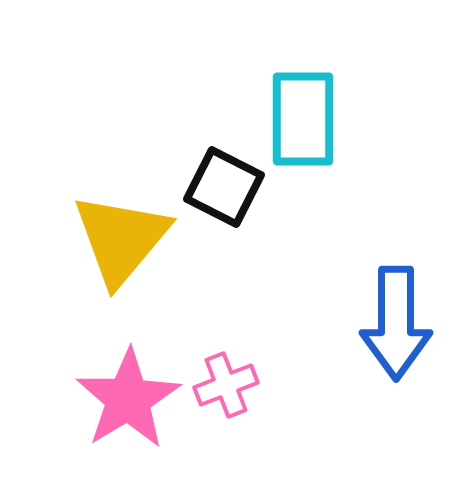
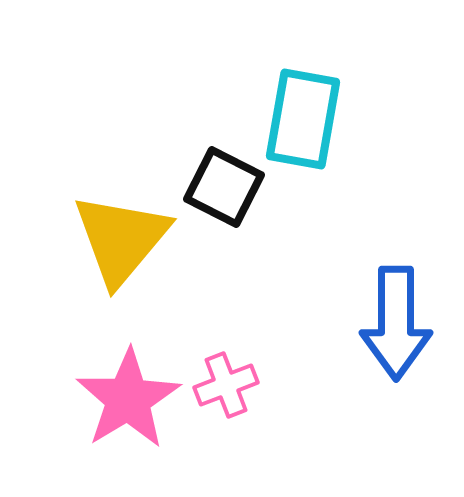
cyan rectangle: rotated 10 degrees clockwise
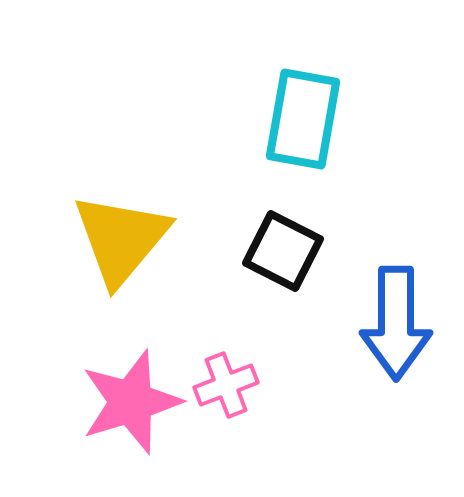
black square: moved 59 px right, 64 px down
pink star: moved 3 px right, 3 px down; rotated 14 degrees clockwise
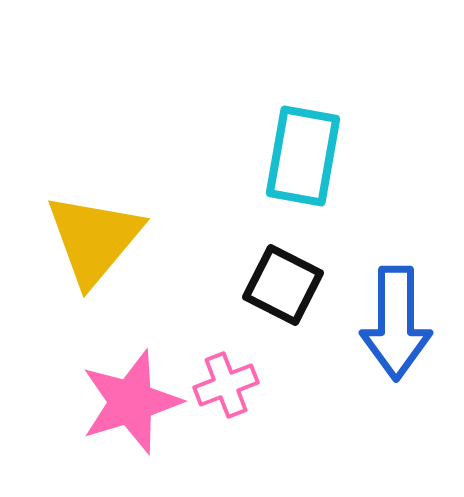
cyan rectangle: moved 37 px down
yellow triangle: moved 27 px left
black square: moved 34 px down
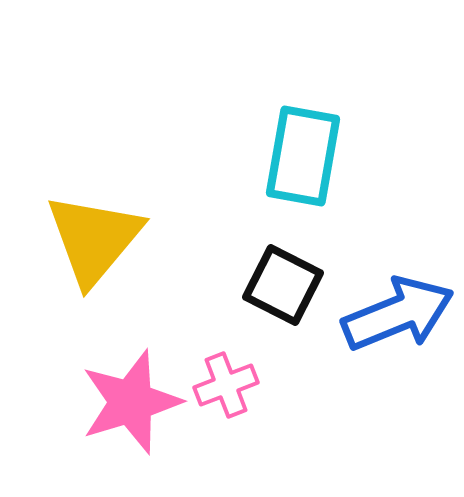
blue arrow: moved 2 px right, 9 px up; rotated 112 degrees counterclockwise
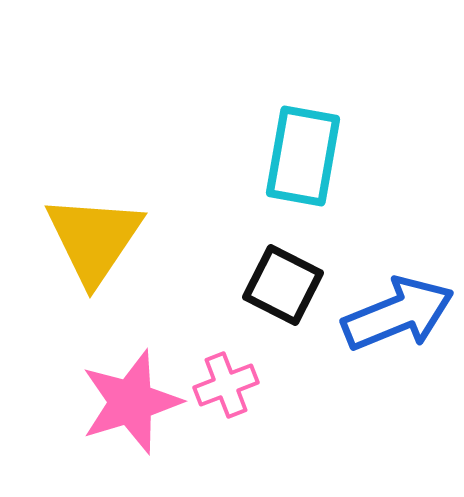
yellow triangle: rotated 6 degrees counterclockwise
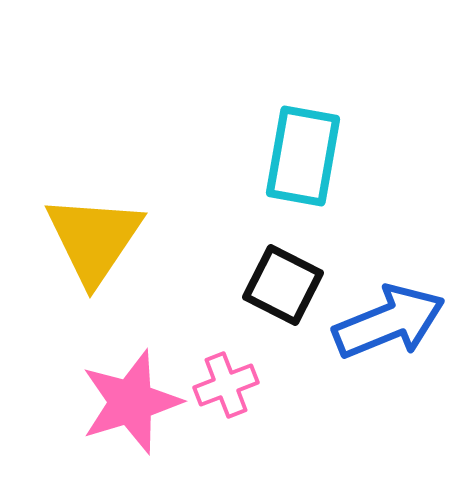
blue arrow: moved 9 px left, 8 px down
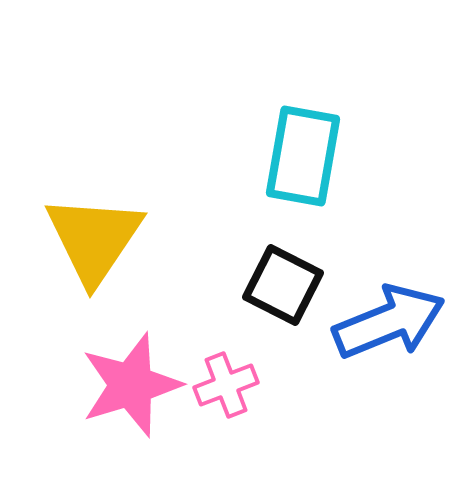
pink star: moved 17 px up
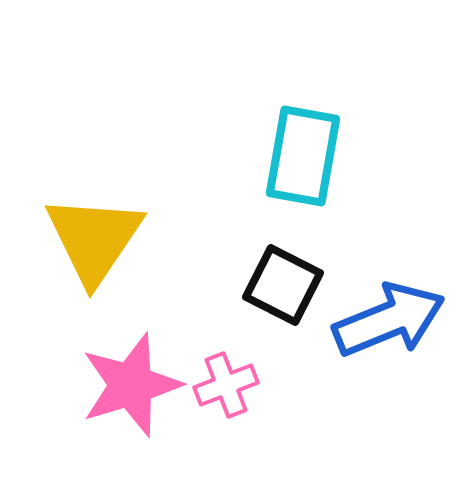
blue arrow: moved 2 px up
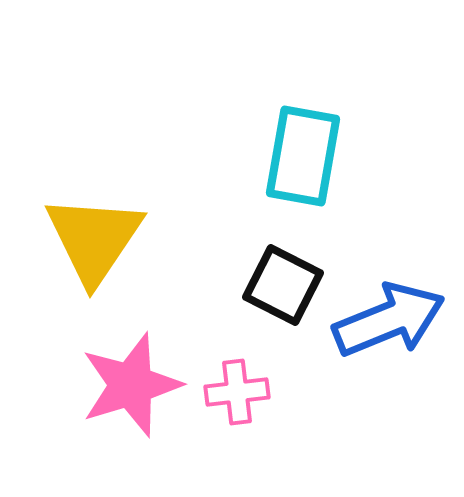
pink cross: moved 11 px right, 7 px down; rotated 14 degrees clockwise
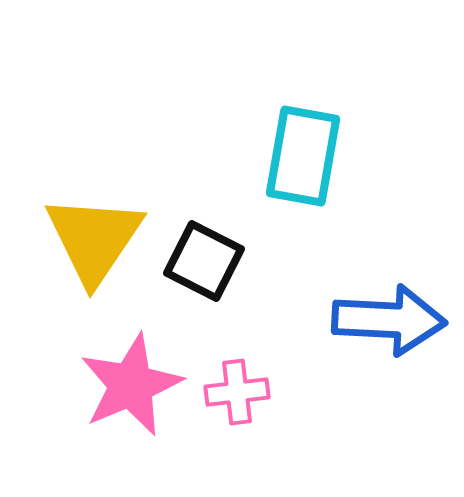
black square: moved 79 px left, 24 px up
blue arrow: rotated 25 degrees clockwise
pink star: rotated 6 degrees counterclockwise
